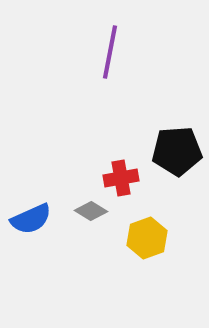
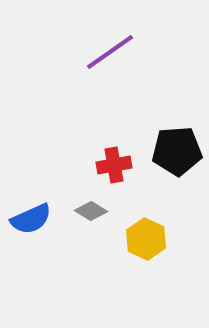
purple line: rotated 44 degrees clockwise
red cross: moved 7 px left, 13 px up
yellow hexagon: moved 1 px left, 1 px down; rotated 15 degrees counterclockwise
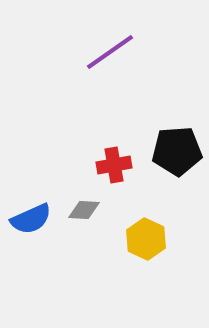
gray diamond: moved 7 px left, 1 px up; rotated 28 degrees counterclockwise
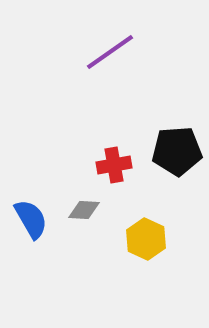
blue semicircle: rotated 96 degrees counterclockwise
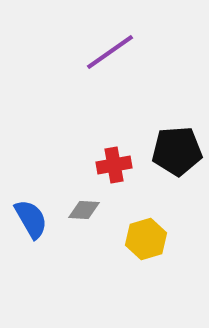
yellow hexagon: rotated 18 degrees clockwise
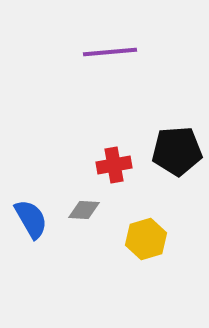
purple line: rotated 30 degrees clockwise
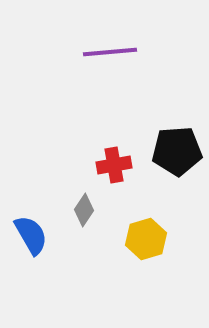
gray diamond: rotated 60 degrees counterclockwise
blue semicircle: moved 16 px down
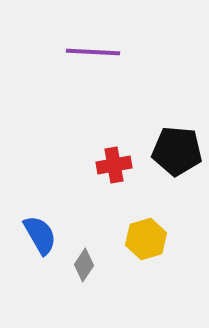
purple line: moved 17 px left; rotated 8 degrees clockwise
black pentagon: rotated 9 degrees clockwise
gray diamond: moved 55 px down
blue semicircle: moved 9 px right
